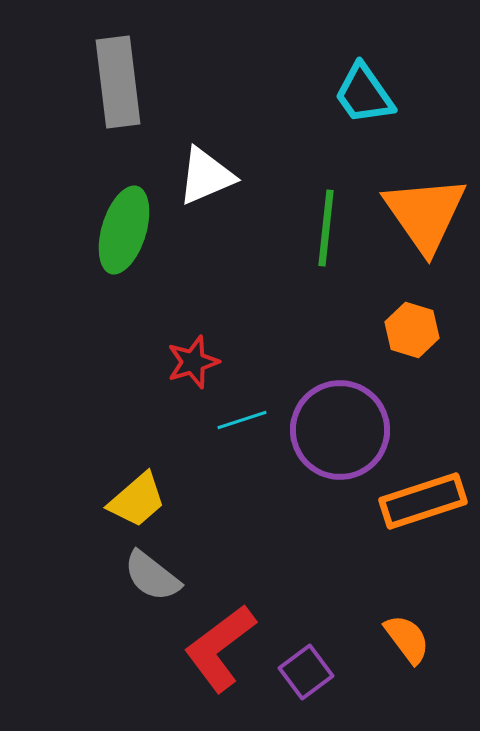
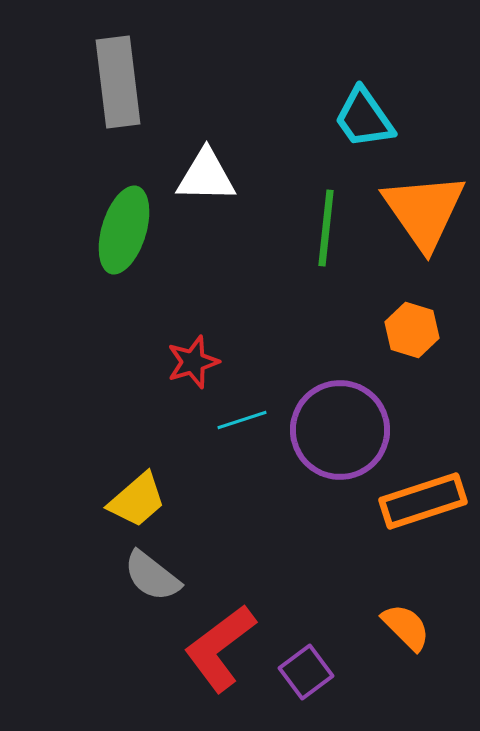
cyan trapezoid: moved 24 px down
white triangle: rotated 24 degrees clockwise
orange triangle: moved 1 px left, 3 px up
orange semicircle: moved 1 px left, 12 px up; rotated 8 degrees counterclockwise
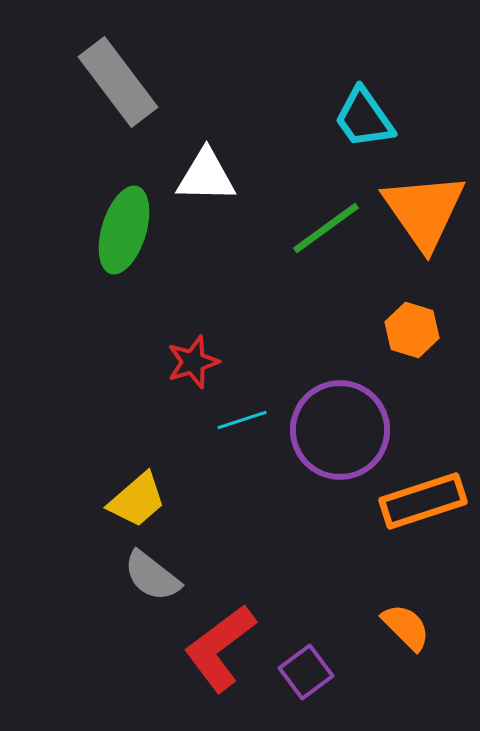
gray rectangle: rotated 30 degrees counterclockwise
green line: rotated 48 degrees clockwise
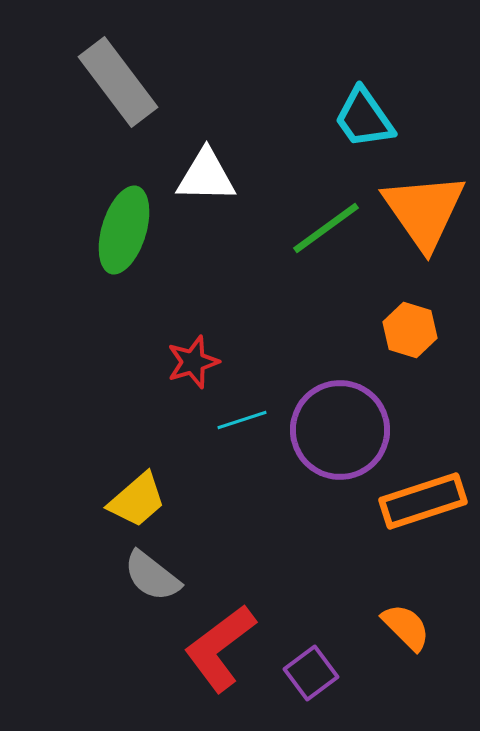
orange hexagon: moved 2 px left
purple square: moved 5 px right, 1 px down
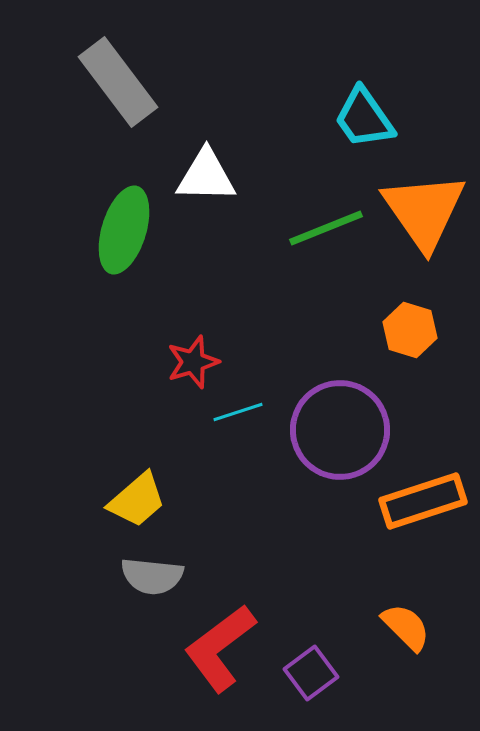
green line: rotated 14 degrees clockwise
cyan line: moved 4 px left, 8 px up
gray semicircle: rotated 32 degrees counterclockwise
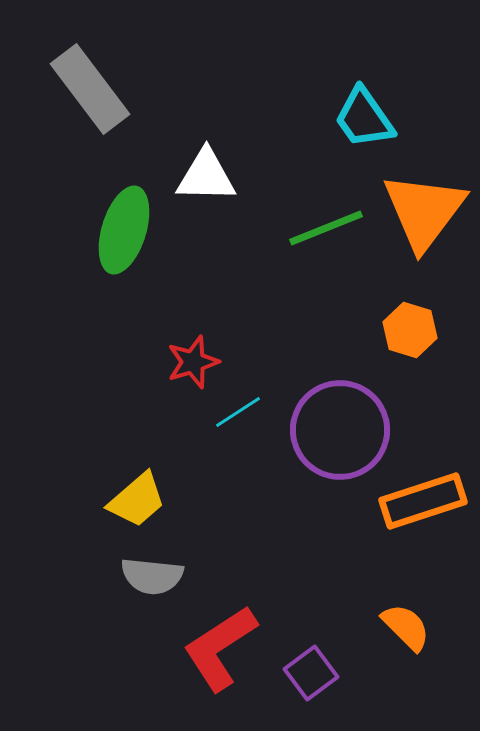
gray rectangle: moved 28 px left, 7 px down
orange triangle: rotated 12 degrees clockwise
cyan line: rotated 15 degrees counterclockwise
red L-shape: rotated 4 degrees clockwise
